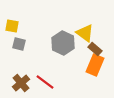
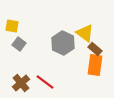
gray square: rotated 24 degrees clockwise
orange rectangle: rotated 15 degrees counterclockwise
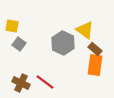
yellow triangle: moved 3 px up
brown cross: rotated 24 degrees counterclockwise
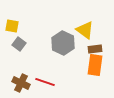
brown rectangle: rotated 48 degrees counterclockwise
red line: rotated 18 degrees counterclockwise
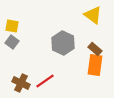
yellow triangle: moved 8 px right, 15 px up
gray square: moved 7 px left, 2 px up
brown rectangle: rotated 48 degrees clockwise
red line: moved 1 px up; rotated 54 degrees counterclockwise
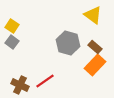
yellow square: rotated 24 degrees clockwise
gray hexagon: moved 5 px right; rotated 10 degrees counterclockwise
brown rectangle: moved 2 px up
orange rectangle: rotated 35 degrees clockwise
brown cross: moved 1 px left, 2 px down
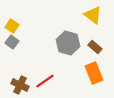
orange rectangle: moved 1 px left, 8 px down; rotated 65 degrees counterclockwise
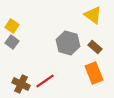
brown cross: moved 1 px right, 1 px up
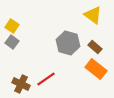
orange rectangle: moved 2 px right, 4 px up; rotated 30 degrees counterclockwise
red line: moved 1 px right, 2 px up
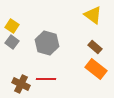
gray hexagon: moved 21 px left
red line: rotated 36 degrees clockwise
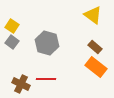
orange rectangle: moved 2 px up
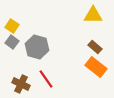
yellow triangle: rotated 36 degrees counterclockwise
gray hexagon: moved 10 px left, 4 px down
red line: rotated 54 degrees clockwise
